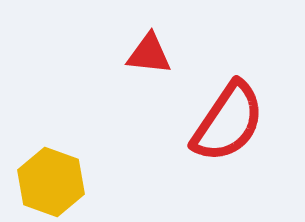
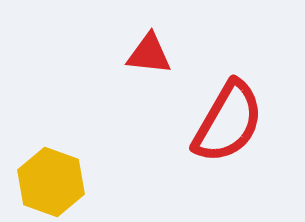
red semicircle: rotated 4 degrees counterclockwise
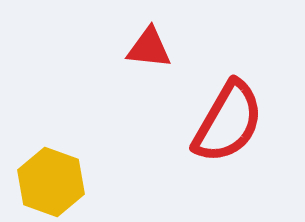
red triangle: moved 6 px up
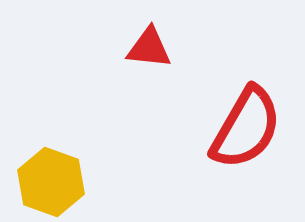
red semicircle: moved 18 px right, 6 px down
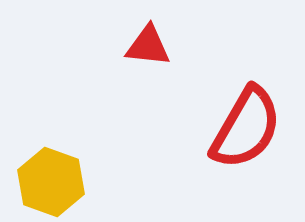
red triangle: moved 1 px left, 2 px up
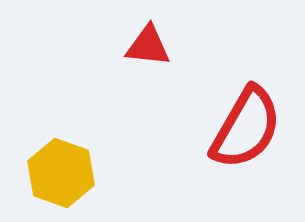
yellow hexagon: moved 10 px right, 9 px up
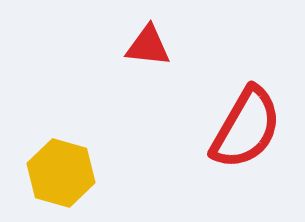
yellow hexagon: rotated 4 degrees counterclockwise
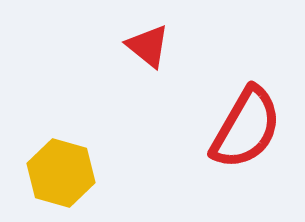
red triangle: rotated 33 degrees clockwise
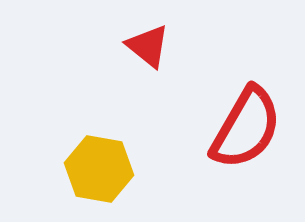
yellow hexagon: moved 38 px right, 4 px up; rotated 6 degrees counterclockwise
